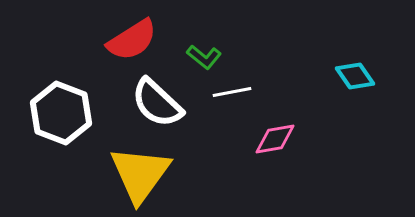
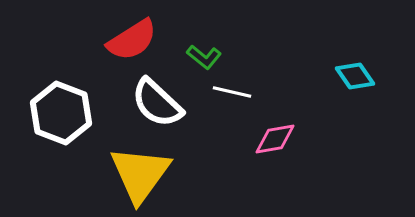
white line: rotated 24 degrees clockwise
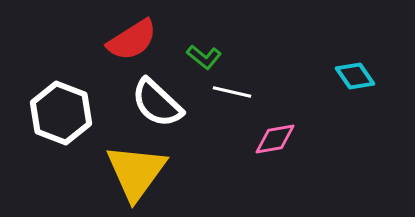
yellow triangle: moved 4 px left, 2 px up
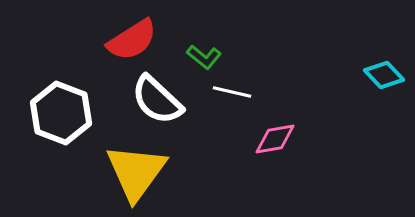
cyan diamond: moved 29 px right, 1 px up; rotated 9 degrees counterclockwise
white semicircle: moved 3 px up
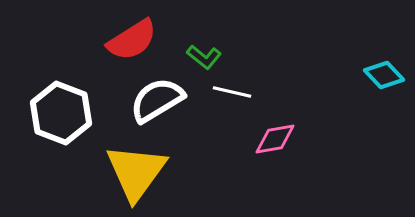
white semicircle: rotated 106 degrees clockwise
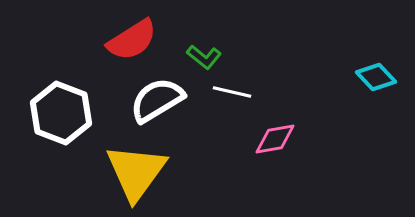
cyan diamond: moved 8 px left, 2 px down
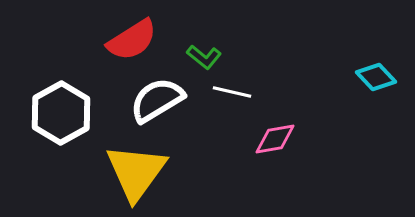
white hexagon: rotated 10 degrees clockwise
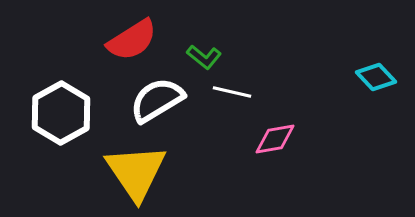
yellow triangle: rotated 10 degrees counterclockwise
